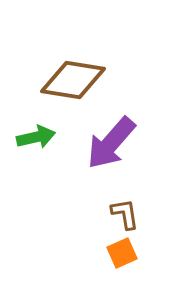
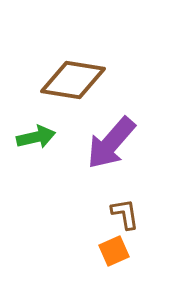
orange square: moved 8 px left, 2 px up
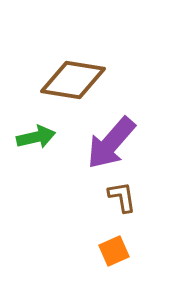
brown L-shape: moved 3 px left, 17 px up
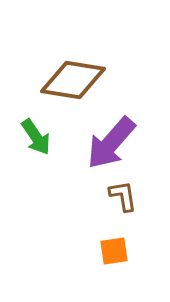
green arrow: rotated 69 degrees clockwise
brown L-shape: moved 1 px right, 1 px up
orange square: rotated 16 degrees clockwise
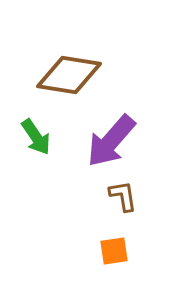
brown diamond: moved 4 px left, 5 px up
purple arrow: moved 2 px up
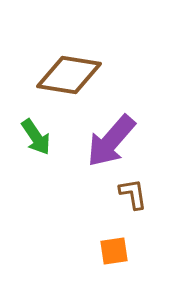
brown L-shape: moved 10 px right, 2 px up
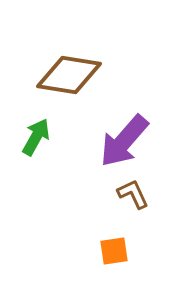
green arrow: rotated 117 degrees counterclockwise
purple arrow: moved 13 px right
brown L-shape: rotated 16 degrees counterclockwise
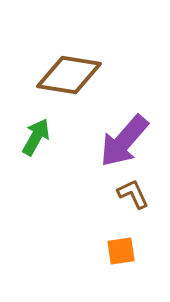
orange square: moved 7 px right
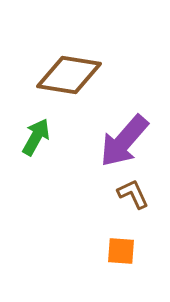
orange square: rotated 12 degrees clockwise
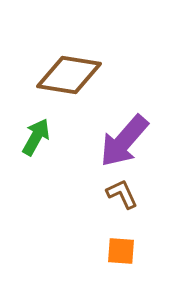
brown L-shape: moved 11 px left
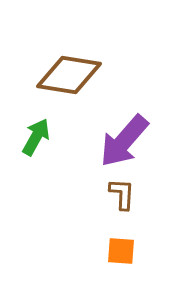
brown L-shape: rotated 28 degrees clockwise
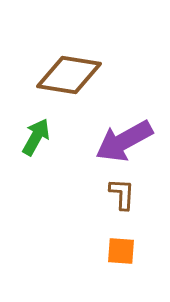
purple arrow: rotated 20 degrees clockwise
